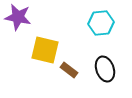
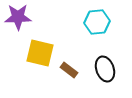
purple star: rotated 12 degrees counterclockwise
cyan hexagon: moved 4 px left, 1 px up
yellow square: moved 5 px left, 3 px down
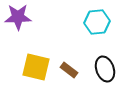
yellow square: moved 4 px left, 14 px down
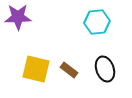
yellow square: moved 2 px down
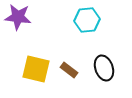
purple star: rotated 8 degrees clockwise
cyan hexagon: moved 10 px left, 2 px up
black ellipse: moved 1 px left, 1 px up
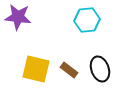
black ellipse: moved 4 px left, 1 px down
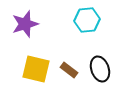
purple star: moved 7 px right, 7 px down; rotated 24 degrees counterclockwise
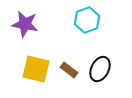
cyan hexagon: rotated 15 degrees counterclockwise
purple star: rotated 28 degrees clockwise
black ellipse: rotated 45 degrees clockwise
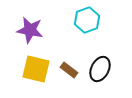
purple star: moved 5 px right, 6 px down
